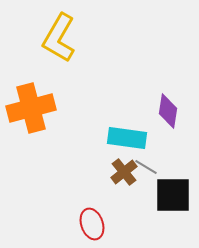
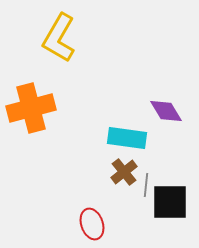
purple diamond: moved 2 px left; rotated 40 degrees counterclockwise
gray line: moved 18 px down; rotated 65 degrees clockwise
black square: moved 3 px left, 7 px down
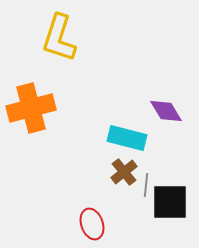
yellow L-shape: rotated 12 degrees counterclockwise
cyan rectangle: rotated 6 degrees clockwise
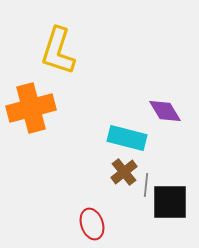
yellow L-shape: moved 1 px left, 13 px down
purple diamond: moved 1 px left
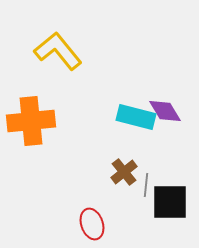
yellow L-shape: rotated 123 degrees clockwise
orange cross: moved 13 px down; rotated 9 degrees clockwise
cyan rectangle: moved 9 px right, 21 px up
